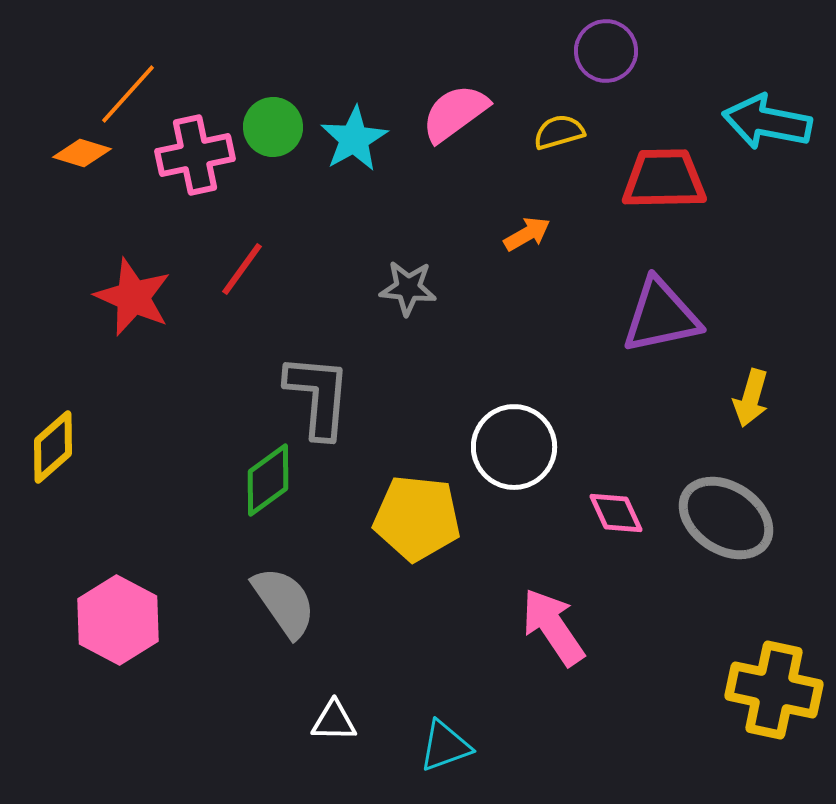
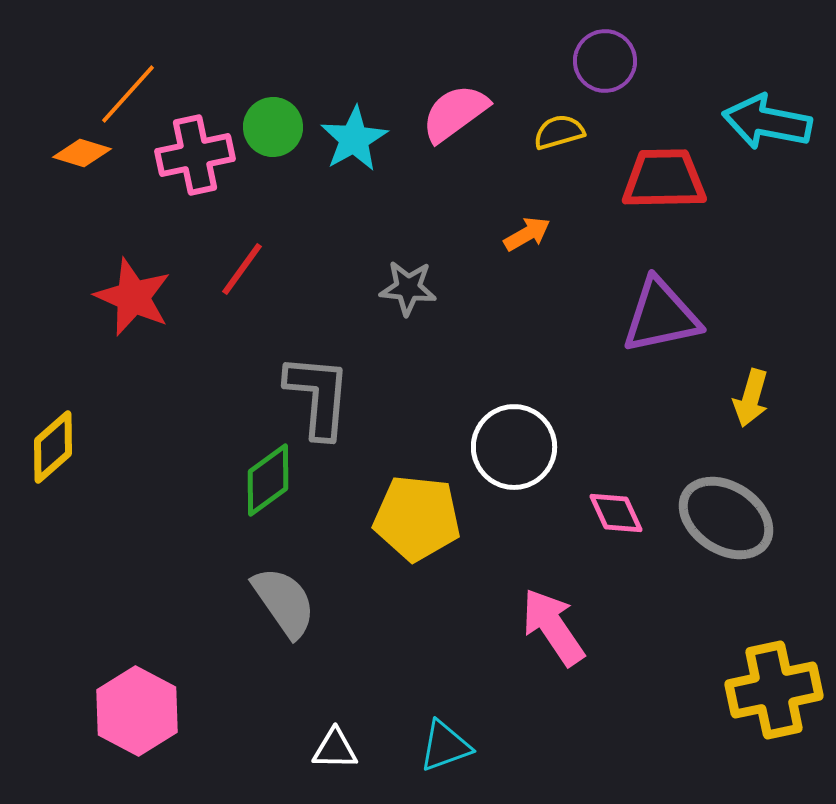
purple circle: moved 1 px left, 10 px down
pink hexagon: moved 19 px right, 91 px down
yellow cross: rotated 24 degrees counterclockwise
white triangle: moved 1 px right, 28 px down
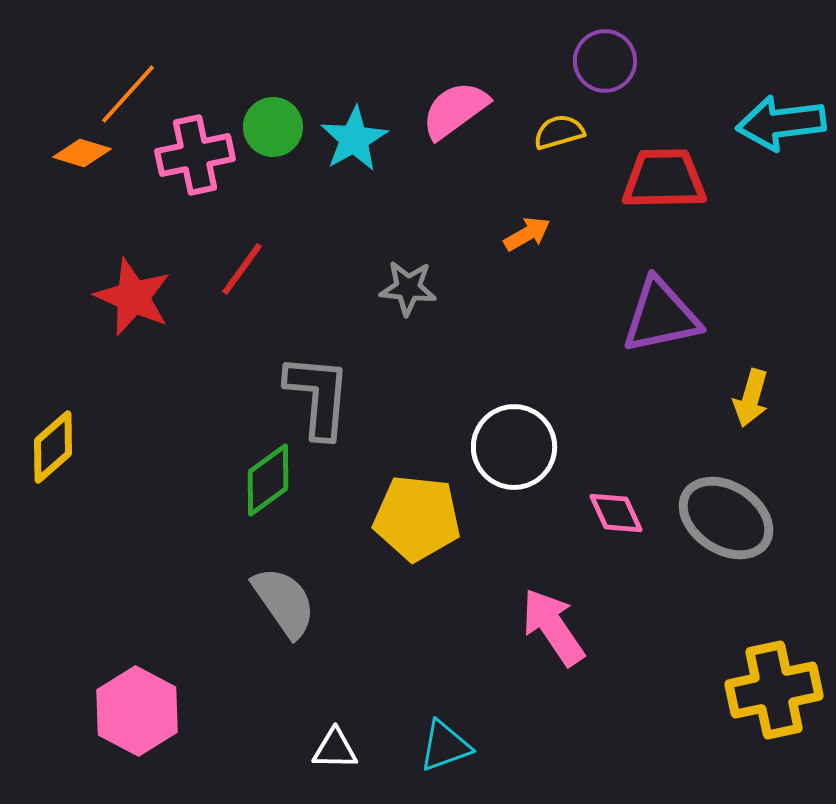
pink semicircle: moved 3 px up
cyan arrow: moved 14 px right, 1 px down; rotated 18 degrees counterclockwise
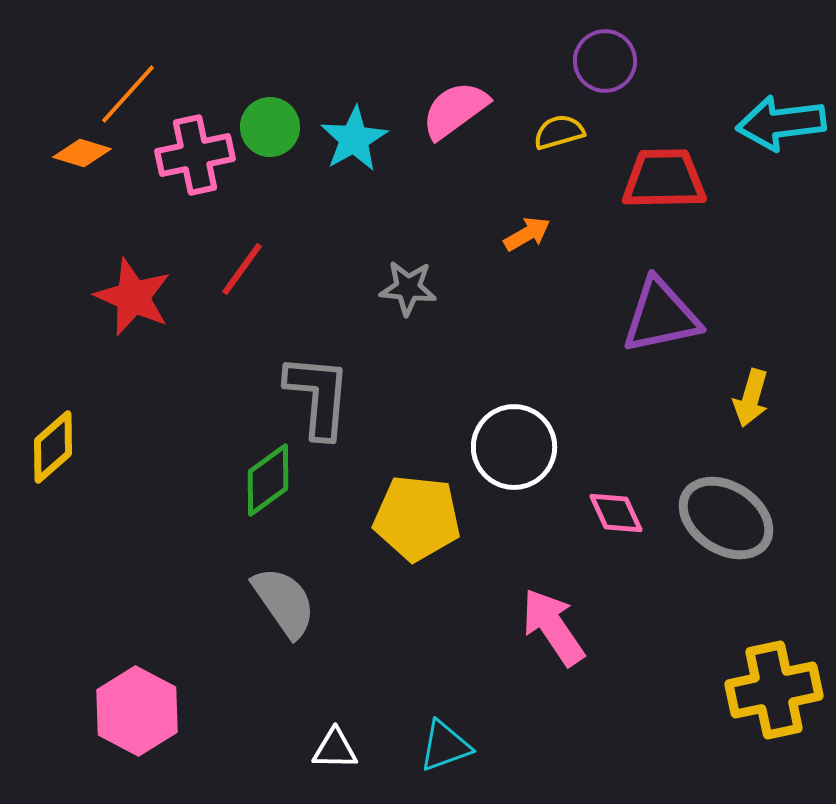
green circle: moved 3 px left
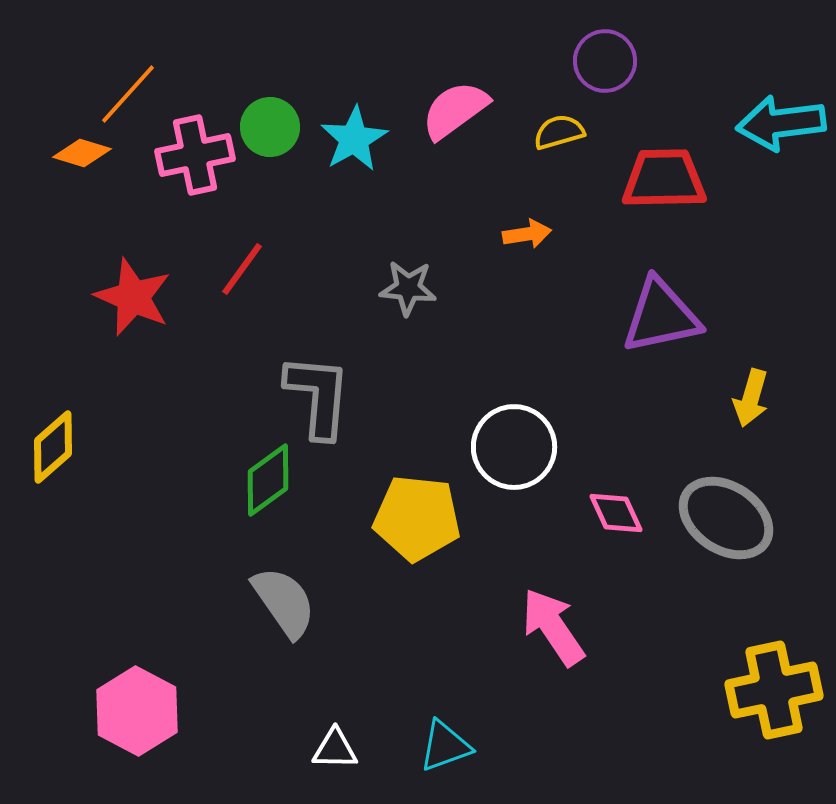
orange arrow: rotated 21 degrees clockwise
